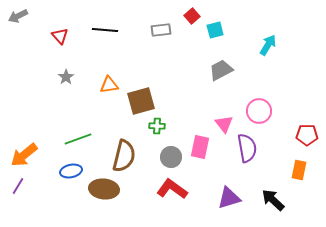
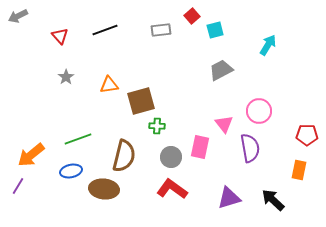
black line: rotated 25 degrees counterclockwise
purple semicircle: moved 3 px right
orange arrow: moved 7 px right
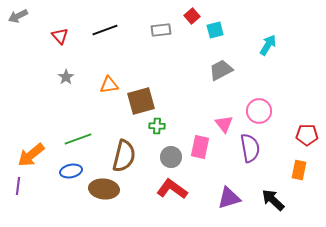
purple line: rotated 24 degrees counterclockwise
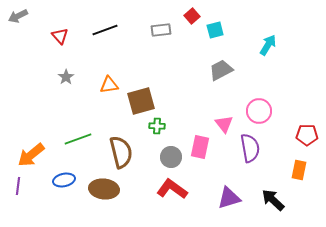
brown semicircle: moved 3 px left, 4 px up; rotated 28 degrees counterclockwise
blue ellipse: moved 7 px left, 9 px down
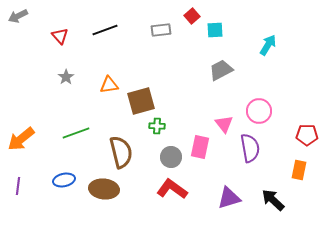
cyan square: rotated 12 degrees clockwise
green line: moved 2 px left, 6 px up
orange arrow: moved 10 px left, 16 px up
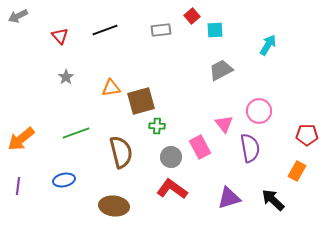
orange triangle: moved 2 px right, 3 px down
pink rectangle: rotated 40 degrees counterclockwise
orange rectangle: moved 2 px left, 1 px down; rotated 18 degrees clockwise
brown ellipse: moved 10 px right, 17 px down
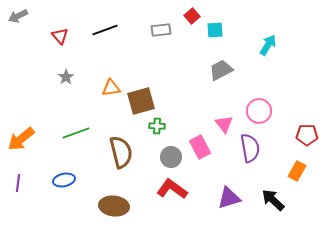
purple line: moved 3 px up
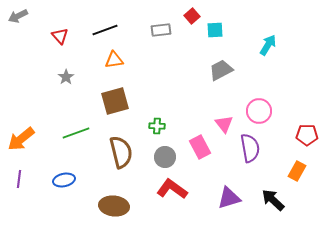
orange triangle: moved 3 px right, 28 px up
brown square: moved 26 px left
gray circle: moved 6 px left
purple line: moved 1 px right, 4 px up
